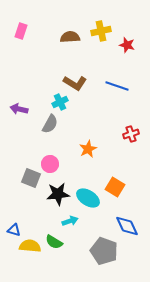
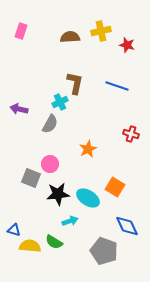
brown L-shape: rotated 110 degrees counterclockwise
red cross: rotated 35 degrees clockwise
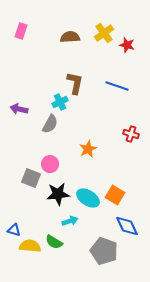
yellow cross: moved 3 px right, 2 px down; rotated 24 degrees counterclockwise
orange square: moved 8 px down
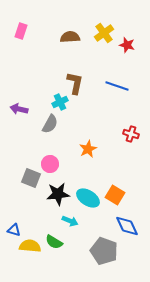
cyan arrow: rotated 42 degrees clockwise
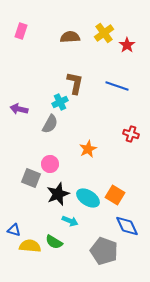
red star: rotated 21 degrees clockwise
black star: rotated 15 degrees counterclockwise
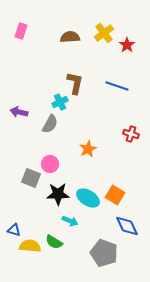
purple arrow: moved 3 px down
black star: rotated 20 degrees clockwise
gray pentagon: moved 2 px down
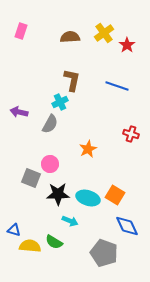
brown L-shape: moved 3 px left, 3 px up
cyan ellipse: rotated 15 degrees counterclockwise
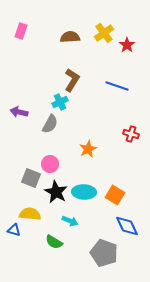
brown L-shape: rotated 20 degrees clockwise
black star: moved 2 px left, 2 px up; rotated 30 degrees clockwise
cyan ellipse: moved 4 px left, 6 px up; rotated 15 degrees counterclockwise
yellow semicircle: moved 32 px up
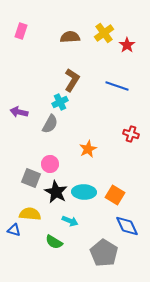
gray pentagon: rotated 12 degrees clockwise
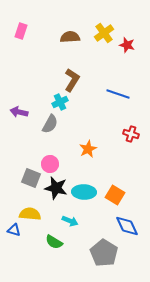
red star: rotated 21 degrees counterclockwise
blue line: moved 1 px right, 8 px down
black star: moved 4 px up; rotated 15 degrees counterclockwise
